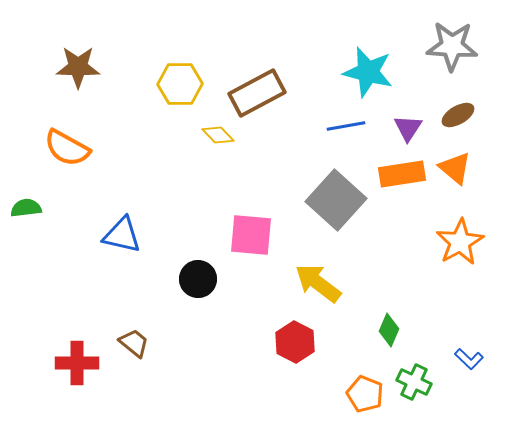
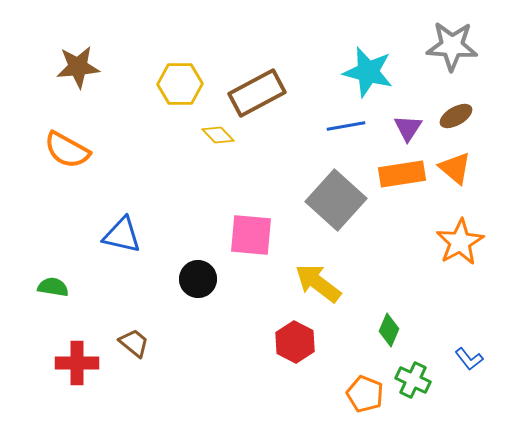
brown star: rotated 6 degrees counterclockwise
brown ellipse: moved 2 px left, 1 px down
orange semicircle: moved 2 px down
green semicircle: moved 27 px right, 79 px down; rotated 16 degrees clockwise
blue L-shape: rotated 8 degrees clockwise
green cross: moved 1 px left, 2 px up
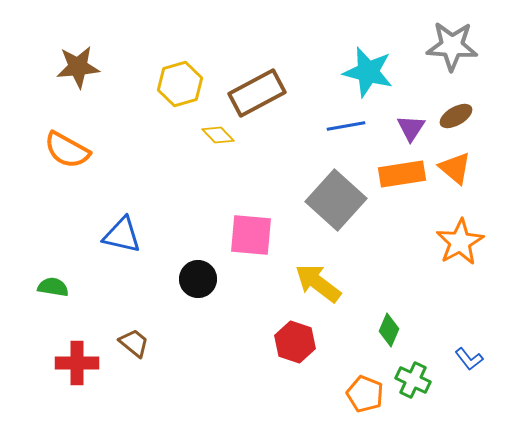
yellow hexagon: rotated 15 degrees counterclockwise
purple triangle: moved 3 px right
red hexagon: rotated 9 degrees counterclockwise
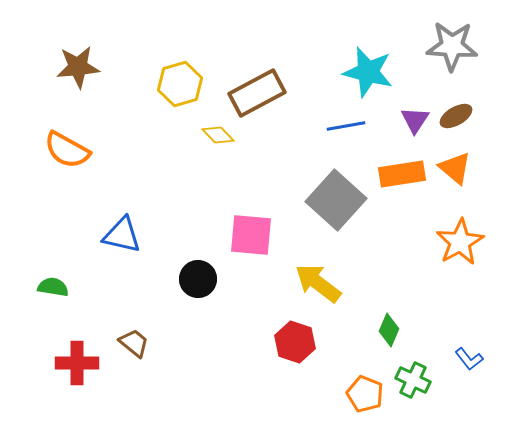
purple triangle: moved 4 px right, 8 px up
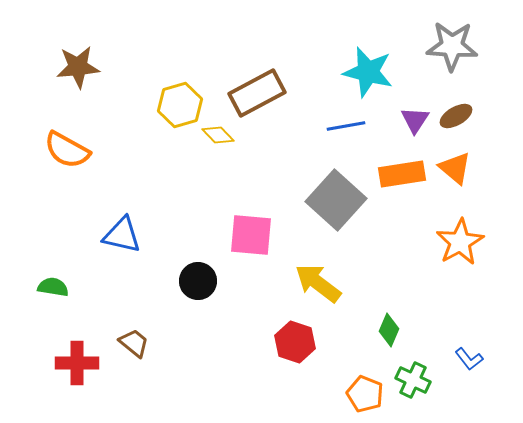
yellow hexagon: moved 21 px down
black circle: moved 2 px down
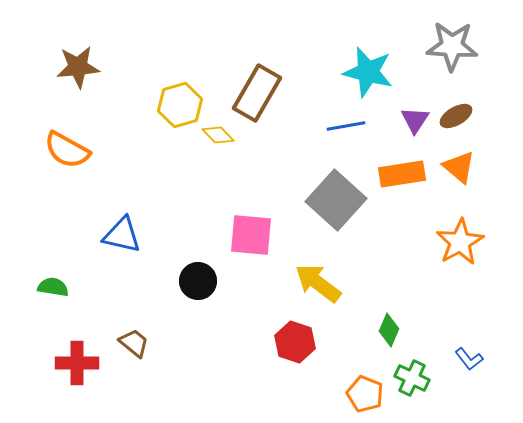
brown rectangle: rotated 32 degrees counterclockwise
orange triangle: moved 4 px right, 1 px up
green cross: moved 1 px left, 2 px up
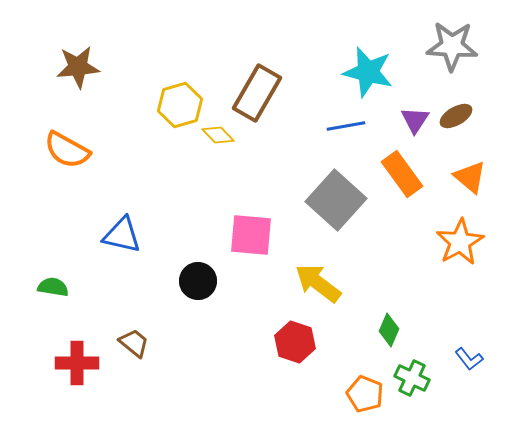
orange triangle: moved 11 px right, 10 px down
orange rectangle: rotated 63 degrees clockwise
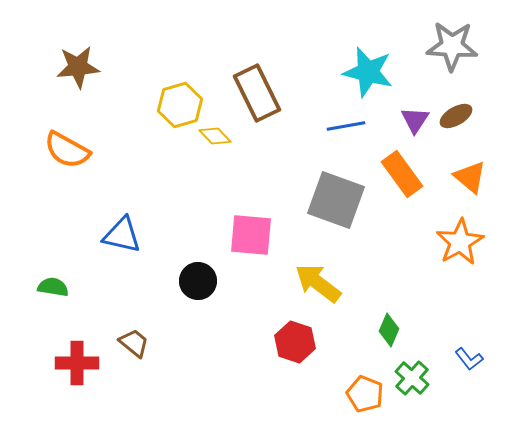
brown rectangle: rotated 56 degrees counterclockwise
yellow diamond: moved 3 px left, 1 px down
gray square: rotated 22 degrees counterclockwise
green cross: rotated 16 degrees clockwise
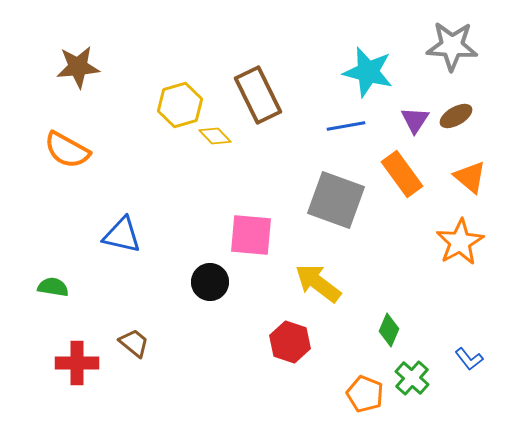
brown rectangle: moved 1 px right, 2 px down
black circle: moved 12 px right, 1 px down
red hexagon: moved 5 px left
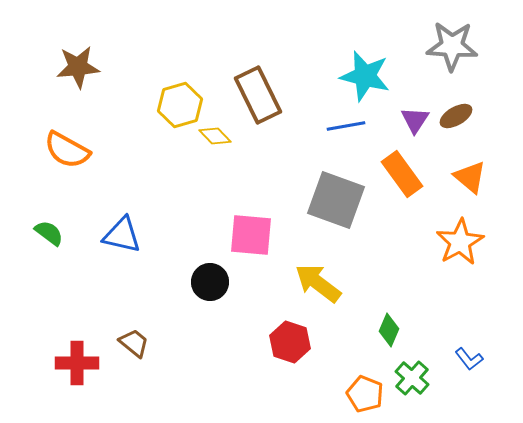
cyan star: moved 3 px left, 4 px down
green semicircle: moved 4 px left, 54 px up; rotated 28 degrees clockwise
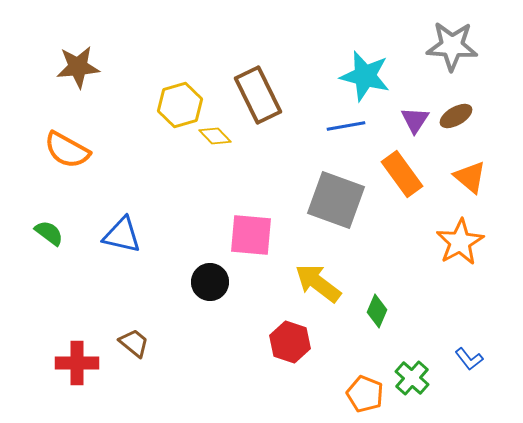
green diamond: moved 12 px left, 19 px up
